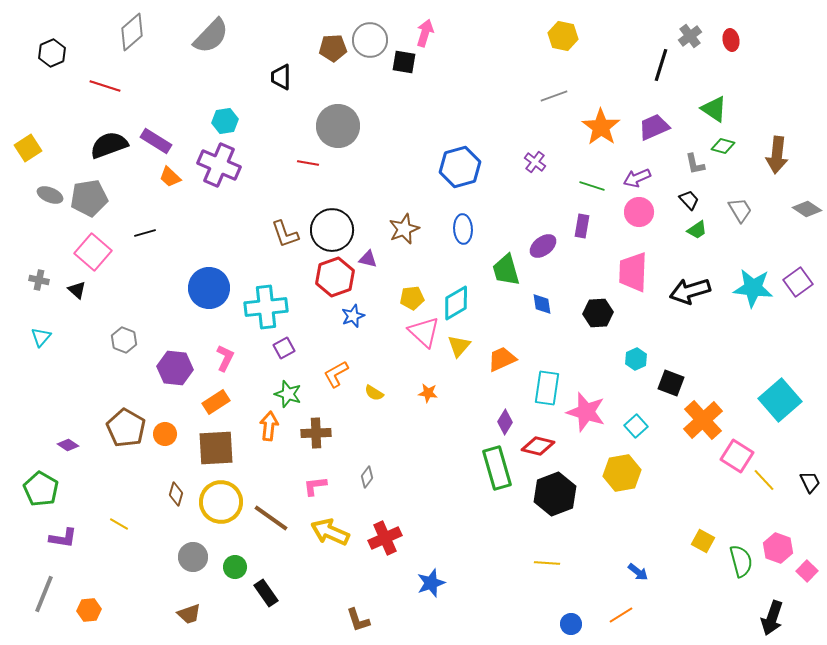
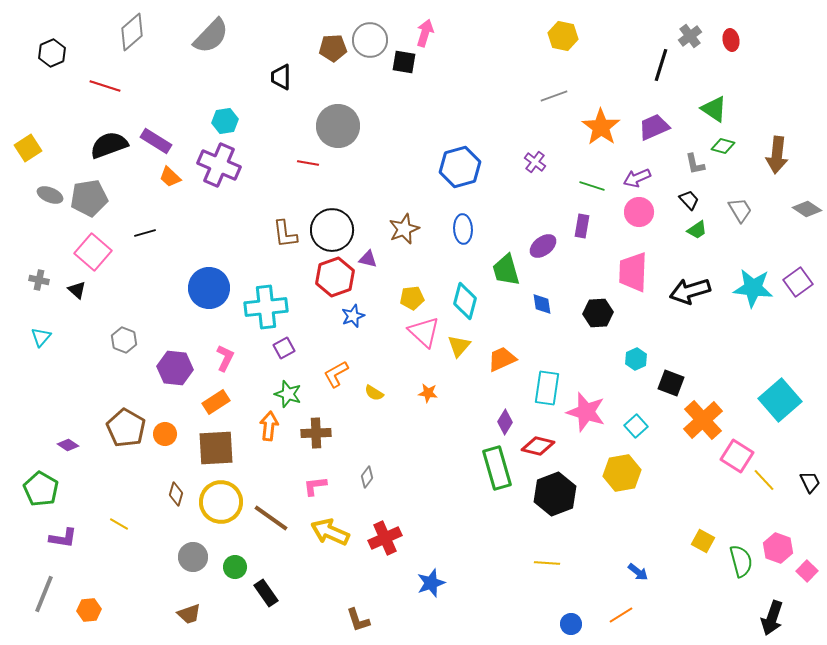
brown L-shape at (285, 234): rotated 12 degrees clockwise
cyan diamond at (456, 303): moved 9 px right, 2 px up; rotated 45 degrees counterclockwise
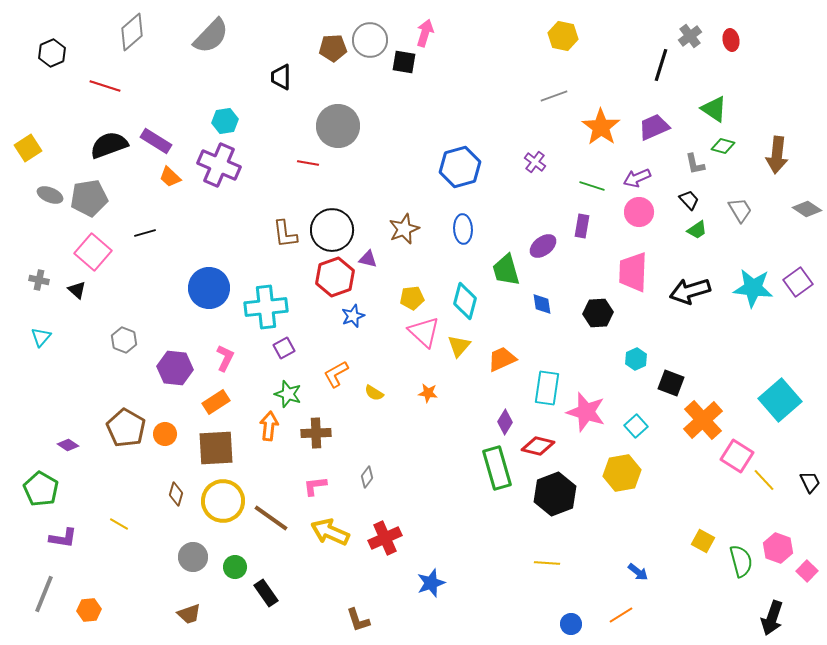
yellow circle at (221, 502): moved 2 px right, 1 px up
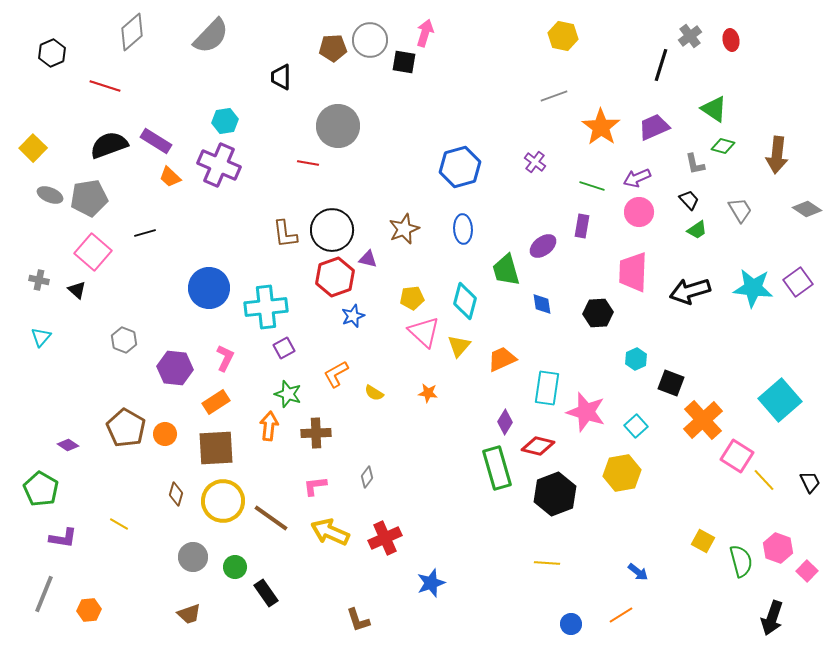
yellow square at (28, 148): moved 5 px right; rotated 12 degrees counterclockwise
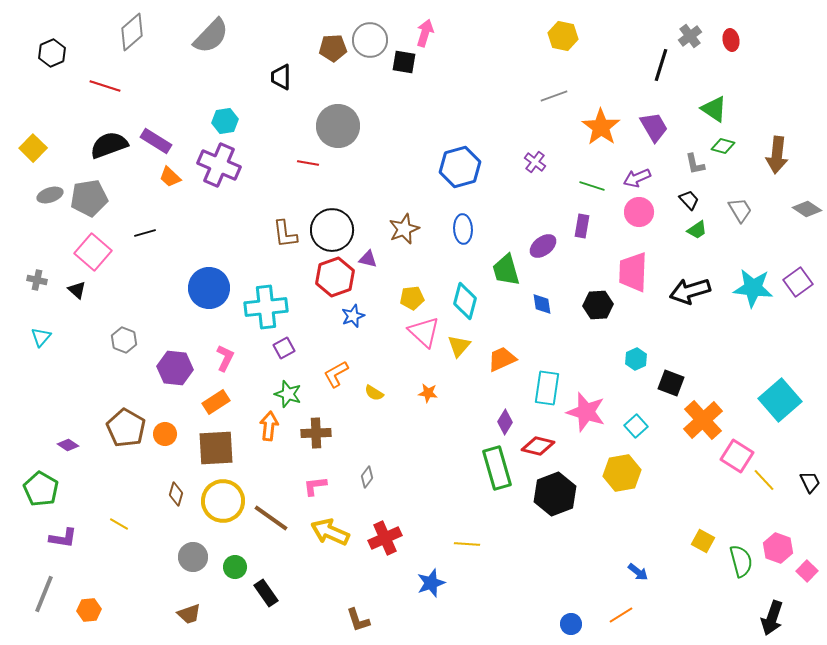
purple trapezoid at (654, 127): rotated 84 degrees clockwise
gray ellipse at (50, 195): rotated 40 degrees counterclockwise
gray cross at (39, 280): moved 2 px left
black hexagon at (598, 313): moved 8 px up
yellow line at (547, 563): moved 80 px left, 19 px up
